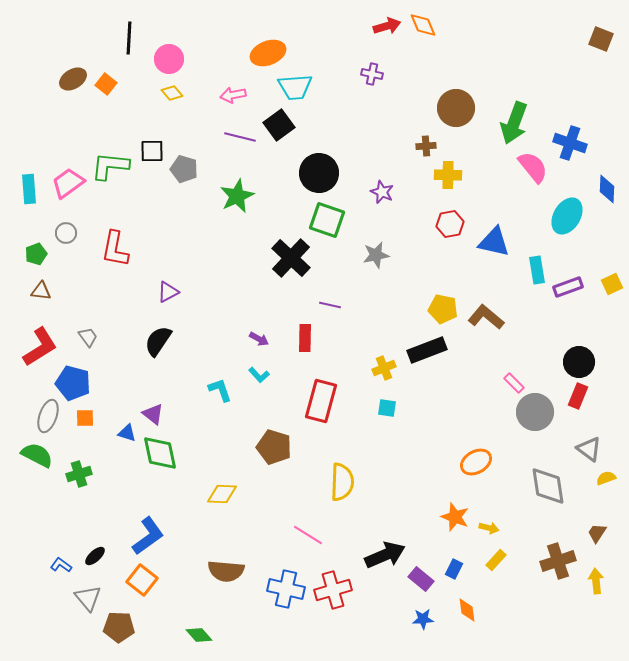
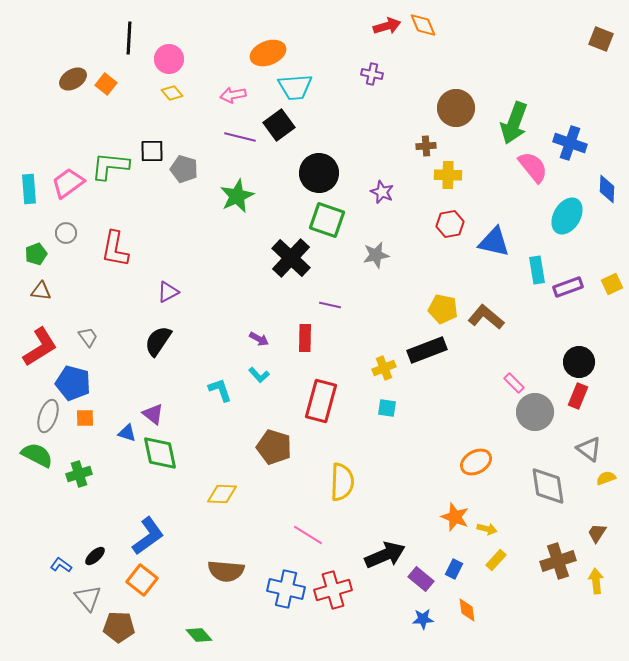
yellow arrow at (489, 528): moved 2 px left, 1 px down
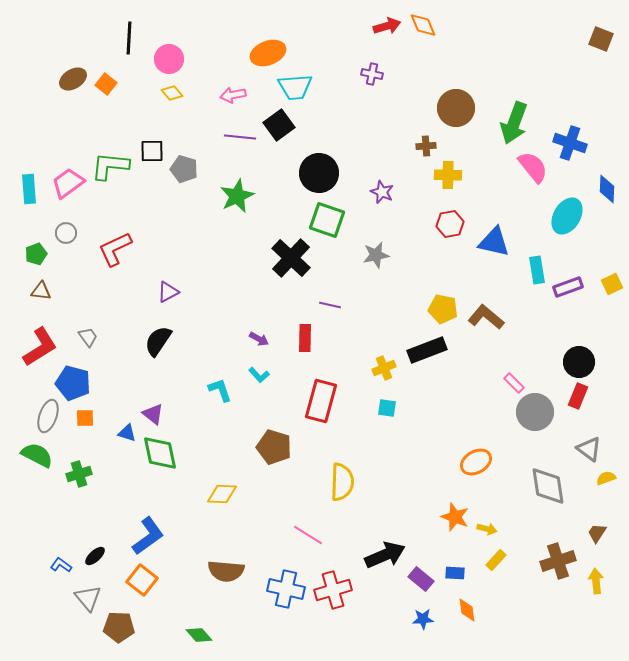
purple line at (240, 137): rotated 8 degrees counterclockwise
red L-shape at (115, 249): rotated 54 degrees clockwise
blue rectangle at (454, 569): moved 1 px right, 4 px down; rotated 66 degrees clockwise
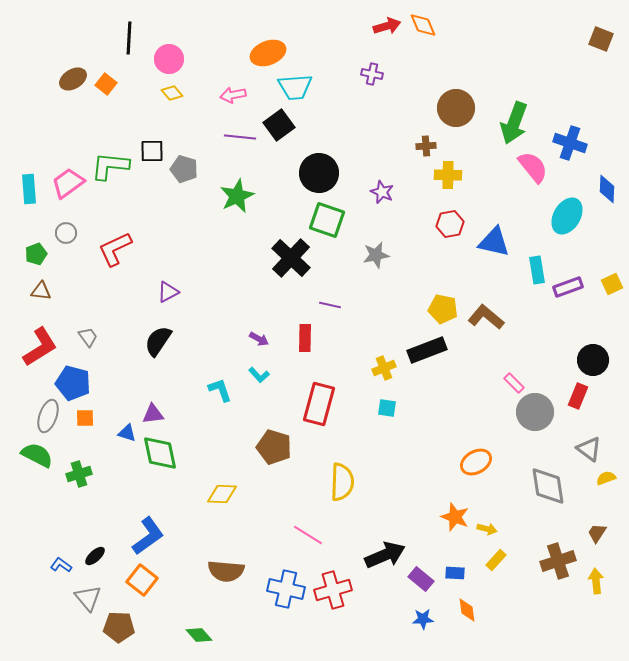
black circle at (579, 362): moved 14 px right, 2 px up
red rectangle at (321, 401): moved 2 px left, 3 px down
purple triangle at (153, 414): rotated 45 degrees counterclockwise
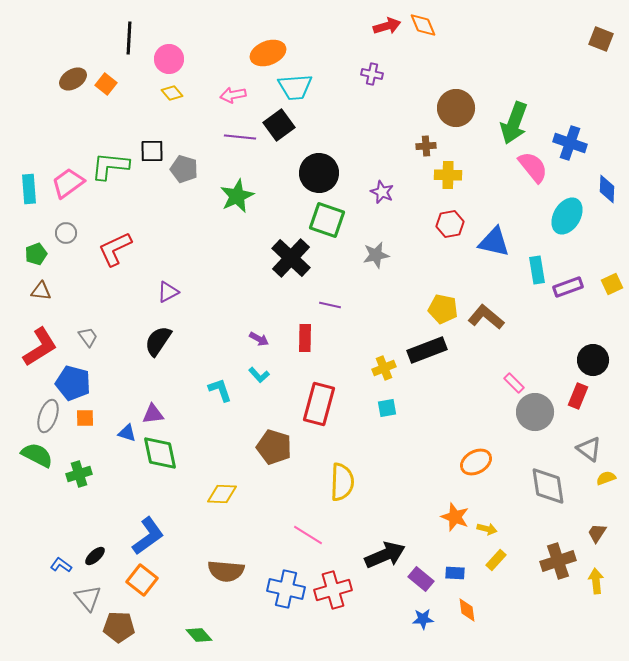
cyan square at (387, 408): rotated 18 degrees counterclockwise
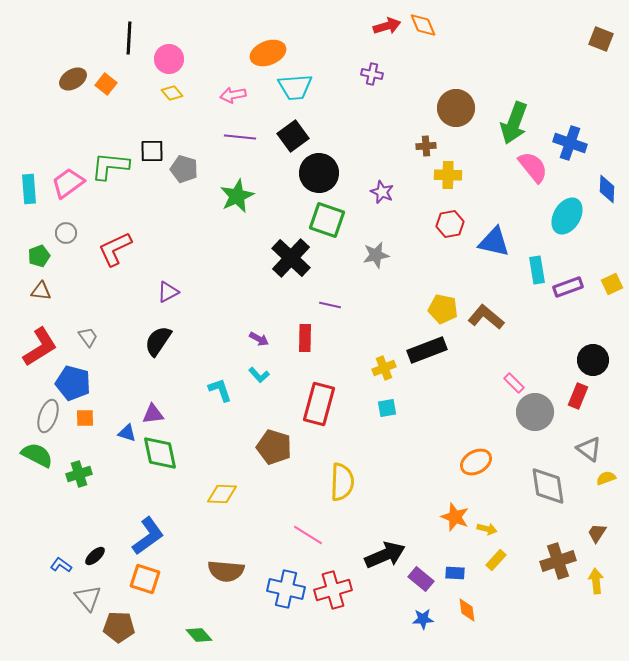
black square at (279, 125): moved 14 px right, 11 px down
green pentagon at (36, 254): moved 3 px right, 2 px down
orange square at (142, 580): moved 3 px right, 1 px up; rotated 20 degrees counterclockwise
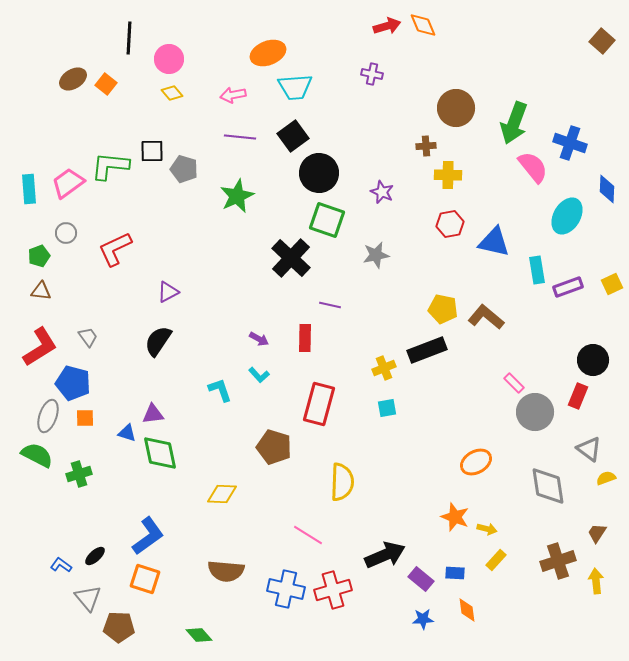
brown square at (601, 39): moved 1 px right, 2 px down; rotated 20 degrees clockwise
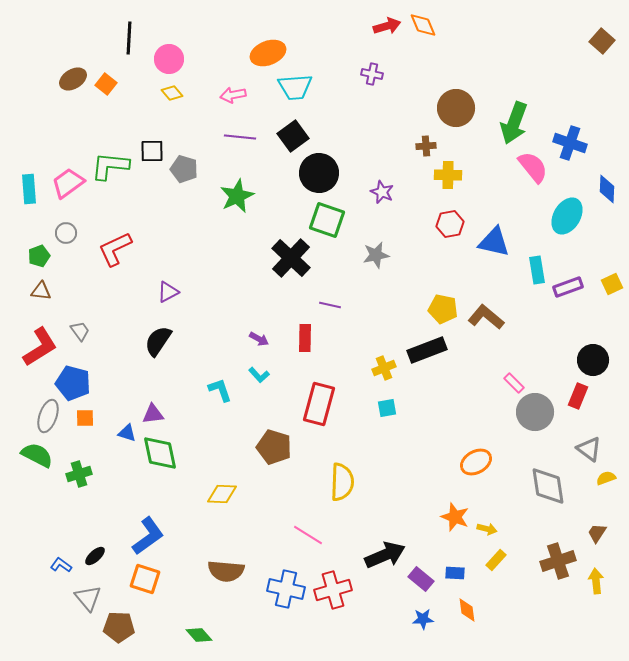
gray trapezoid at (88, 337): moved 8 px left, 6 px up
